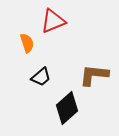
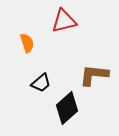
red triangle: moved 11 px right; rotated 8 degrees clockwise
black trapezoid: moved 6 px down
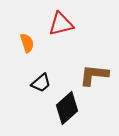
red triangle: moved 3 px left, 3 px down
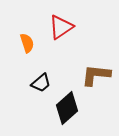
red triangle: moved 3 px down; rotated 20 degrees counterclockwise
brown L-shape: moved 2 px right
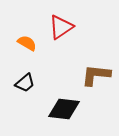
orange semicircle: rotated 42 degrees counterclockwise
black trapezoid: moved 16 px left
black diamond: moved 3 px left, 1 px down; rotated 48 degrees clockwise
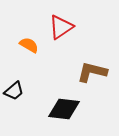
orange semicircle: moved 2 px right, 2 px down
brown L-shape: moved 4 px left, 3 px up; rotated 8 degrees clockwise
black trapezoid: moved 11 px left, 8 px down
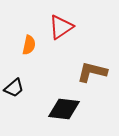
orange semicircle: rotated 72 degrees clockwise
black trapezoid: moved 3 px up
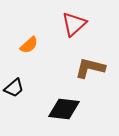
red triangle: moved 13 px right, 3 px up; rotated 8 degrees counterclockwise
orange semicircle: rotated 36 degrees clockwise
brown L-shape: moved 2 px left, 4 px up
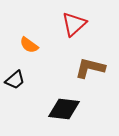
orange semicircle: rotated 78 degrees clockwise
black trapezoid: moved 1 px right, 8 px up
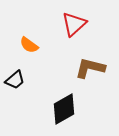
black diamond: rotated 36 degrees counterclockwise
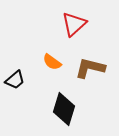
orange semicircle: moved 23 px right, 17 px down
black diamond: rotated 44 degrees counterclockwise
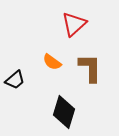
brown L-shape: rotated 76 degrees clockwise
black diamond: moved 3 px down
